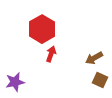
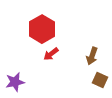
red arrow: rotated 147 degrees counterclockwise
brown arrow: moved 2 px left, 2 px up; rotated 42 degrees counterclockwise
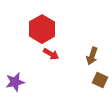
red arrow: rotated 112 degrees counterclockwise
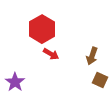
purple star: rotated 24 degrees counterclockwise
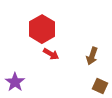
brown square: moved 6 px down
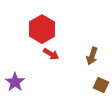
brown square: moved 1 px right, 1 px up
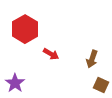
red hexagon: moved 17 px left
brown arrow: moved 3 px down
purple star: moved 1 px down
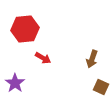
red hexagon: rotated 24 degrees clockwise
red arrow: moved 8 px left, 4 px down
brown square: moved 2 px down
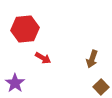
brown square: rotated 21 degrees clockwise
